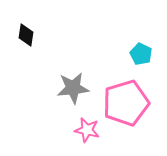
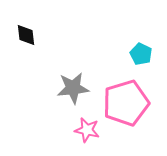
black diamond: rotated 15 degrees counterclockwise
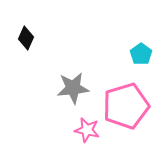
black diamond: moved 3 px down; rotated 30 degrees clockwise
cyan pentagon: rotated 10 degrees clockwise
pink pentagon: moved 3 px down
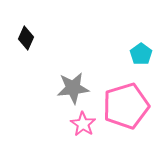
pink star: moved 4 px left, 6 px up; rotated 20 degrees clockwise
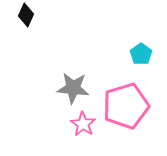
black diamond: moved 23 px up
gray star: rotated 12 degrees clockwise
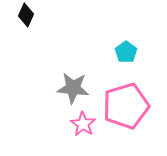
cyan pentagon: moved 15 px left, 2 px up
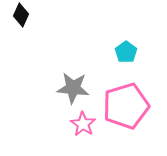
black diamond: moved 5 px left
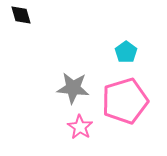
black diamond: rotated 40 degrees counterclockwise
pink pentagon: moved 1 px left, 5 px up
pink star: moved 3 px left, 3 px down
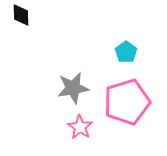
black diamond: rotated 15 degrees clockwise
gray star: rotated 16 degrees counterclockwise
pink pentagon: moved 2 px right, 1 px down
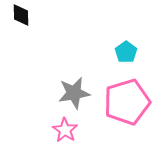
gray star: moved 1 px right, 5 px down
pink star: moved 15 px left, 3 px down
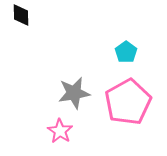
pink pentagon: moved 1 px right; rotated 12 degrees counterclockwise
pink star: moved 5 px left, 1 px down
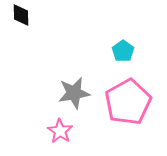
cyan pentagon: moved 3 px left, 1 px up
